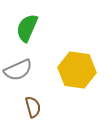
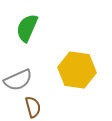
gray semicircle: moved 10 px down
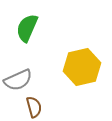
yellow hexagon: moved 5 px right, 3 px up; rotated 21 degrees counterclockwise
brown semicircle: moved 1 px right
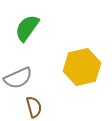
green semicircle: rotated 12 degrees clockwise
gray semicircle: moved 2 px up
